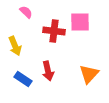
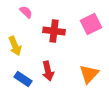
pink square: moved 11 px right, 2 px down; rotated 25 degrees counterclockwise
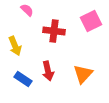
pink semicircle: moved 1 px right, 2 px up
pink square: moved 3 px up
orange triangle: moved 6 px left
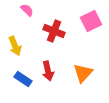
red cross: rotated 15 degrees clockwise
orange triangle: moved 1 px up
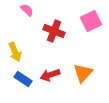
yellow arrow: moved 6 px down
red arrow: moved 2 px right, 4 px down; rotated 84 degrees clockwise
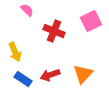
orange triangle: moved 1 px down
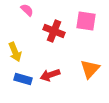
pink square: moved 5 px left; rotated 35 degrees clockwise
orange triangle: moved 7 px right, 5 px up
blue rectangle: rotated 18 degrees counterclockwise
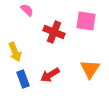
red cross: moved 1 px down
orange triangle: rotated 10 degrees counterclockwise
red arrow: rotated 12 degrees counterclockwise
blue rectangle: rotated 54 degrees clockwise
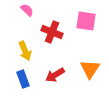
red cross: moved 2 px left
yellow arrow: moved 10 px right, 1 px up
red arrow: moved 5 px right
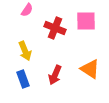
pink semicircle: rotated 80 degrees clockwise
pink square: rotated 10 degrees counterclockwise
red cross: moved 3 px right, 4 px up
orange triangle: rotated 30 degrees counterclockwise
red arrow: rotated 36 degrees counterclockwise
